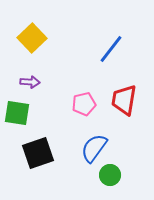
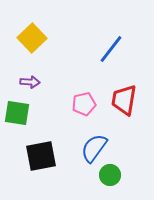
black square: moved 3 px right, 3 px down; rotated 8 degrees clockwise
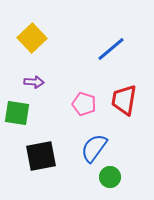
blue line: rotated 12 degrees clockwise
purple arrow: moved 4 px right
pink pentagon: rotated 30 degrees clockwise
green circle: moved 2 px down
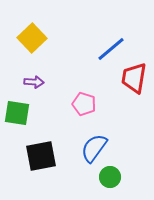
red trapezoid: moved 10 px right, 22 px up
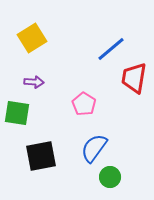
yellow square: rotated 12 degrees clockwise
pink pentagon: rotated 15 degrees clockwise
